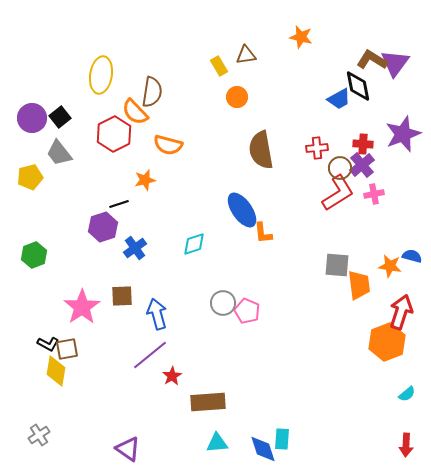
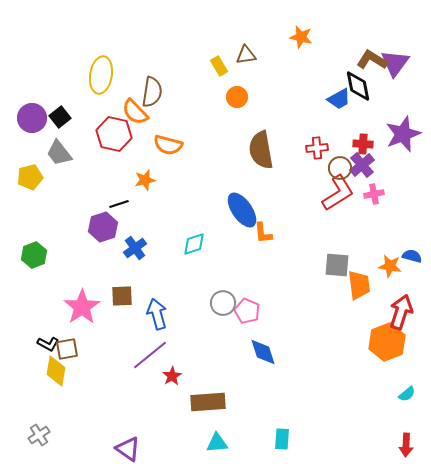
red hexagon at (114, 134): rotated 20 degrees counterclockwise
blue diamond at (263, 449): moved 97 px up
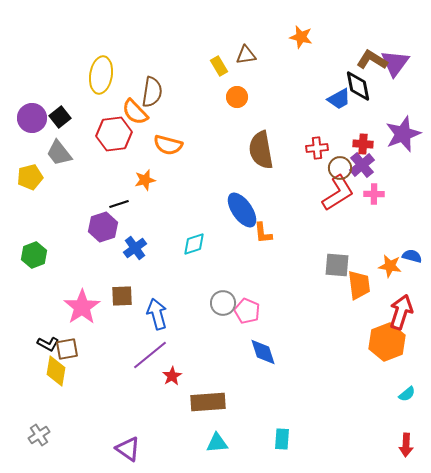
red hexagon at (114, 134): rotated 20 degrees counterclockwise
pink cross at (374, 194): rotated 12 degrees clockwise
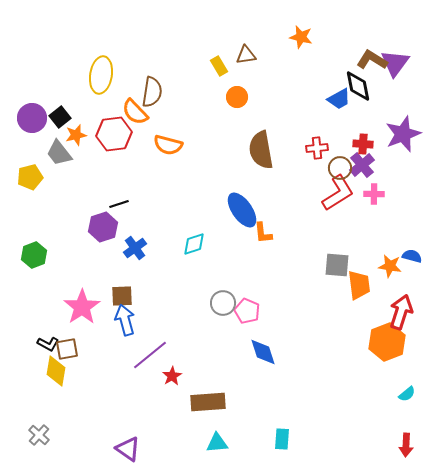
orange star at (145, 180): moved 69 px left, 45 px up
blue arrow at (157, 314): moved 32 px left, 6 px down
gray cross at (39, 435): rotated 15 degrees counterclockwise
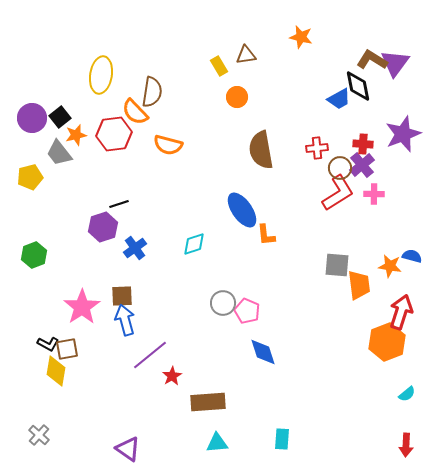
orange L-shape at (263, 233): moved 3 px right, 2 px down
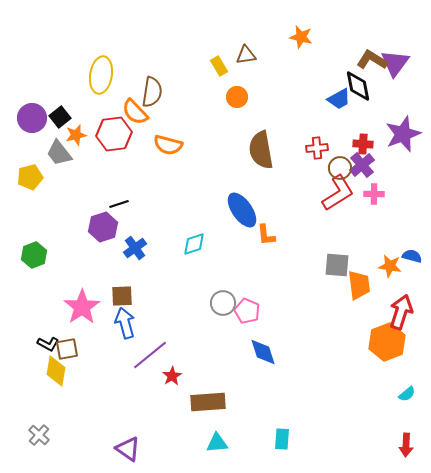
blue arrow at (125, 320): moved 3 px down
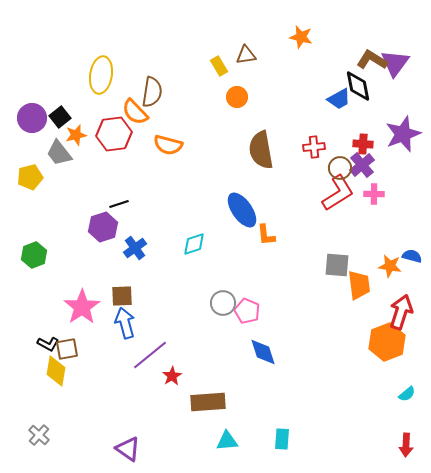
red cross at (317, 148): moved 3 px left, 1 px up
cyan triangle at (217, 443): moved 10 px right, 2 px up
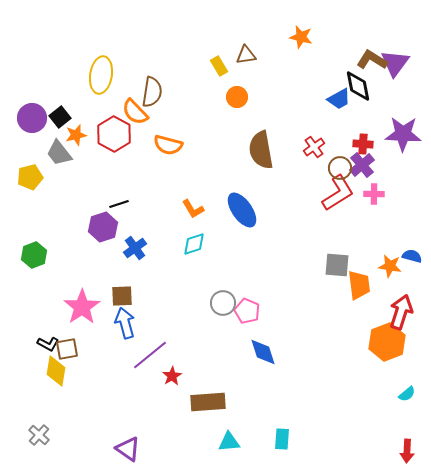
red hexagon at (114, 134): rotated 24 degrees counterclockwise
purple star at (403, 134): rotated 24 degrees clockwise
red cross at (314, 147): rotated 30 degrees counterclockwise
orange L-shape at (266, 235): moved 73 px left, 26 px up; rotated 25 degrees counterclockwise
cyan triangle at (227, 441): moved 2 px right, 1 px down
red arrow at (406, 445): moved 1 px right, 6 px down
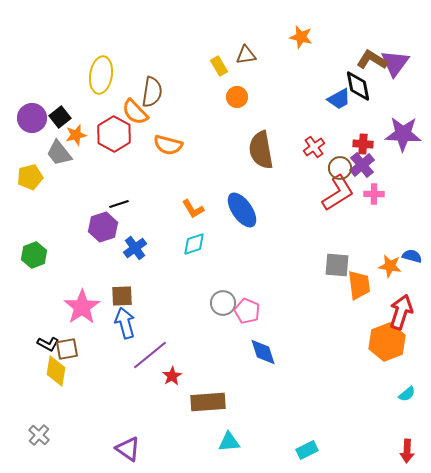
cyan rectangle at (282, 439): moved 25 px right, 11 px down; rotated 60 degrees clockwise
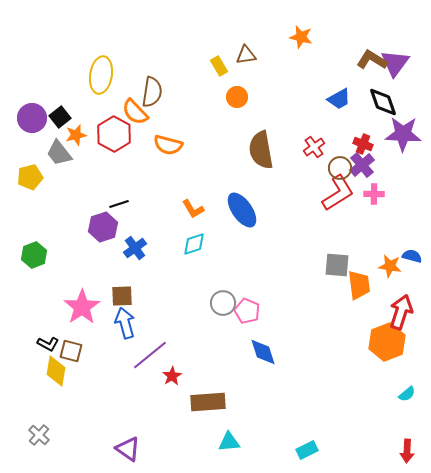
black diamond at (358, 86): moved 25 px right, 16 px down; rotated 8 degrees counterclockwise
red cross at (363, 144): rotated 18 degrees clockwise
brown square at (67, 349): moved 4 px right, 2 px down; rotated 25 degrees clockwise
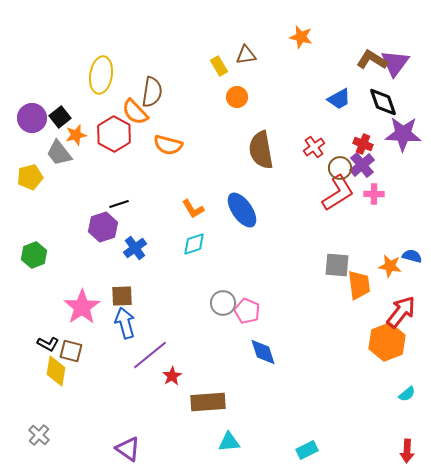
red arrow at (401, 312): rotated 20 degrees clockwise
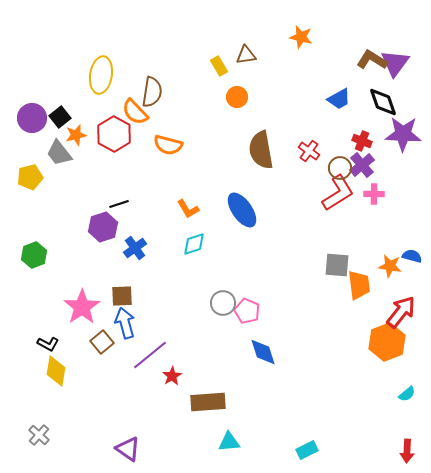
red cross at (363, 144): moved 1 px left, 3 px up
red cross at (314, 147): moved 5 px left, 4 px down; rotated 20 degrees counterclockwise
orange L-shape at (193, 209): moved 5 px left
brown square at (71, 351): moved 31 px right, 9 px up; rotated 35 degrees clockwise
